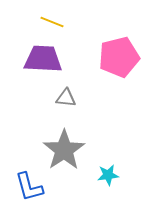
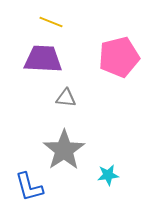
yellow line: moved 1 px left
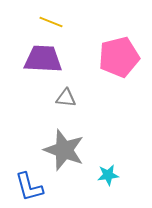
gray star: rotated 18 degrees counterclockwise
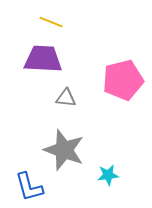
pink pentagon: moved 4 px right, 23 px down
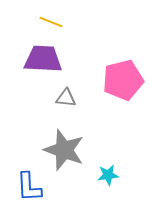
blue L-shape: rotated 12 degrees clockwise
